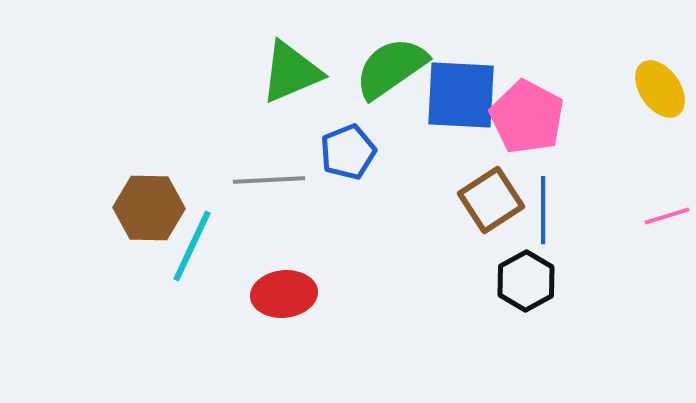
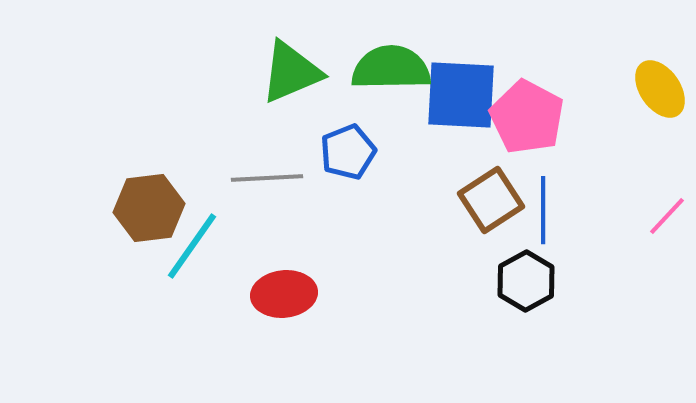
green semicircle: rotated 34 degrees clockwise
gray line: moved 2 px left, 2 px up
brown hexagon: rotated 8 degrees counterclockwise
pink line: rotated 30 degrees counterclockwise
cyan line: rotated 10 degrees clockwise
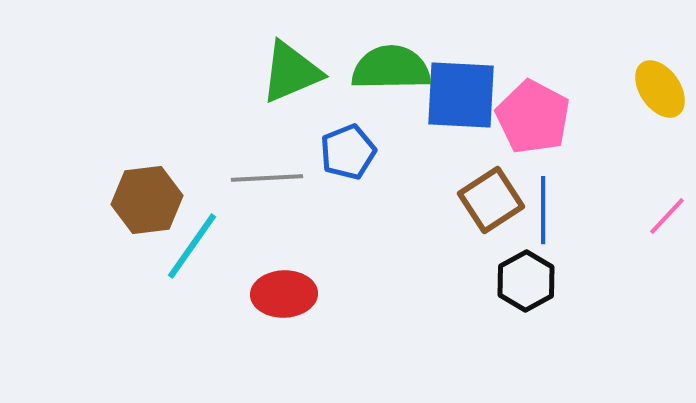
pink pentagon: moved 6 px right
brown hexagon: moved 2 px left, 8 px up
red ellipse: rotated 4 degrees clockwise
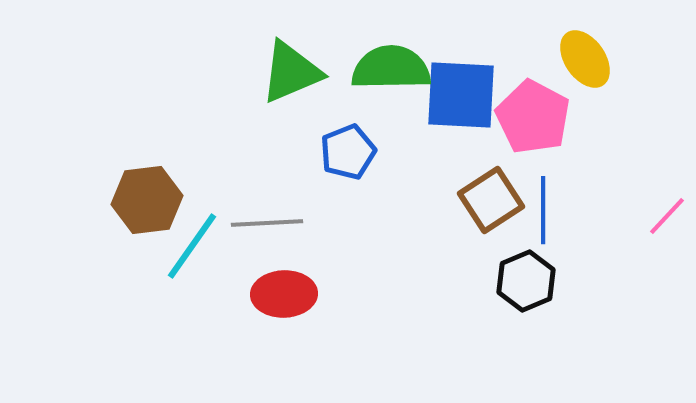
yellow ellipse: moved 75 px left, 30 px up
gray line: moved 45 px down
black hexagon: rotated 6 degrees clockwise
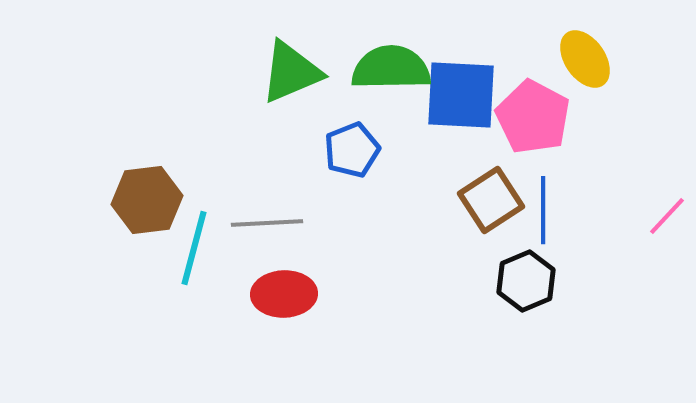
blue pentagon: moved 4 px right, 2 px up
cyan line: moved 2 px right, 2 px down; rotated 20 degrees counterclockwise
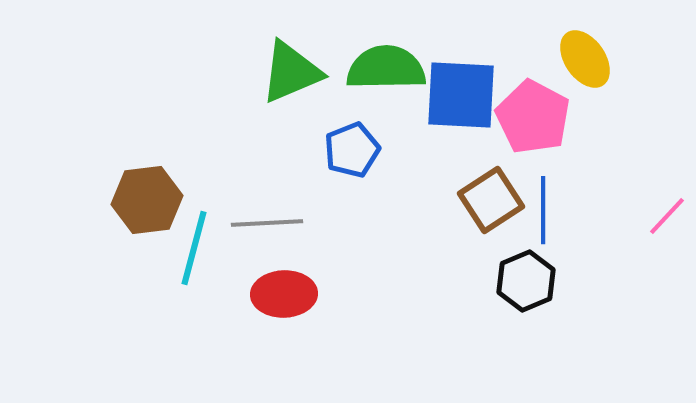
green semicircle: moved 5 px left
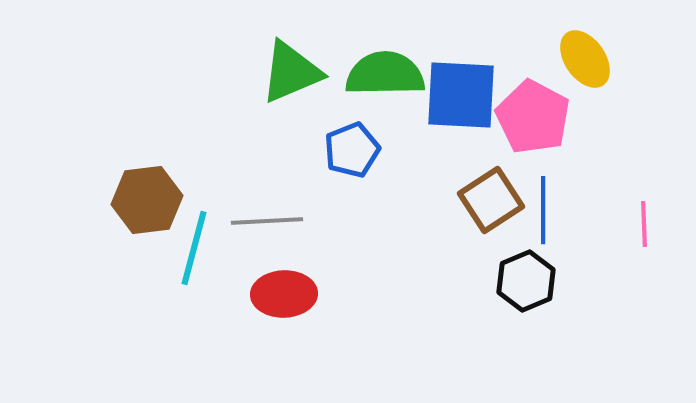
green semicircle: moved 1 px left, 6 px down
pink line: moved 23 px left, 8 px down; rotated 45 degrees counterclockwise
gray line: moved 2 px up
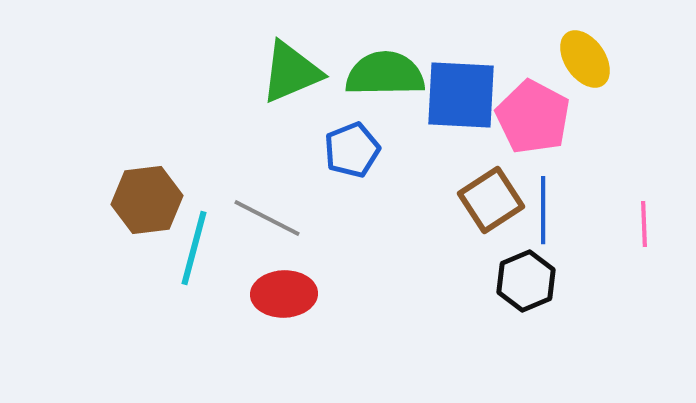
gray line: moved 3 px up; rotated 30 degrees clockwise
